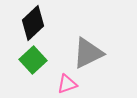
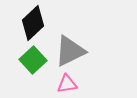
gray triangle: moved 18 px left, 2 px up
pink triangle: rotated 10 degrees clockwise
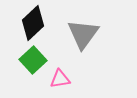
gray triangle: moved 13 px right, 17 px up; rotated 28 degrees counterclockwise
pink triangle: moved 7 px left, 5 px up
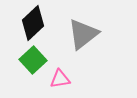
gray triangle: rotated 16 degrees clockwise
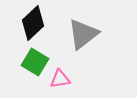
green square: moved 2 px right, 2 px down; rotated 16 degrees counterclockwise
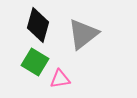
black diamond: moved 5 px right, 2 px down; rotated 32 degrees counterclockwise
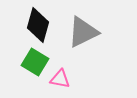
gray triangle: moved 2 px up; rotated 12 degrees clockwise
pink triangle: rotated 20 degrees clockwise
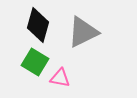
pink triangle: moved 1 px up
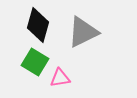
pink triangle: rotated 20 degrees counterclockwise
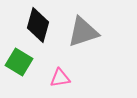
gray triangle: rotated 8 degrees clockwise
green square: moved 16 px left
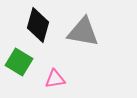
gray triangle: rotated 28 degrees clockwise
pink triangle: moved 5 px left, 1 px down
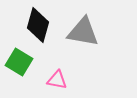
pink triangle: moved 2 px right, 1 px down; rotated 20 degrees clockwise
